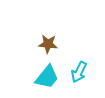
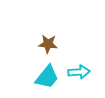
cyan arrow: rotated 120 degrees counterclockwise
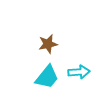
brown star: rotated 18 degrees counterclockwise
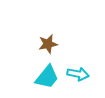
cyan arrow: moved 1 px left, 2 px down; rotated 15 degrees clockwise
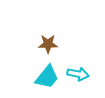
brown star: rotated 12 degrees clockwise
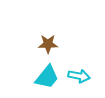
cyan arrow: moved 1 px right, 2 px down
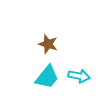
brown star: rotated 18 degrees clockwise
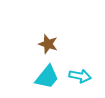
cyan arrow: moved 1 px right
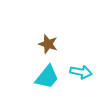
cyan arrow: moved 1 px right, 4 px up
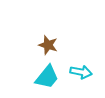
brown star: moved 1 px down
